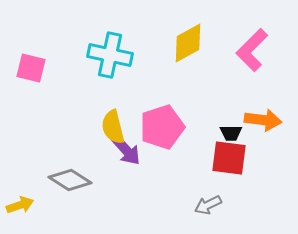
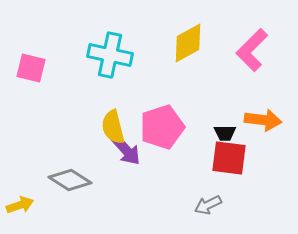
black trapezoid: moved 6 px left
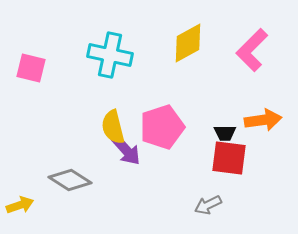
orange arrow: rotated 15 degrees counterclockwise
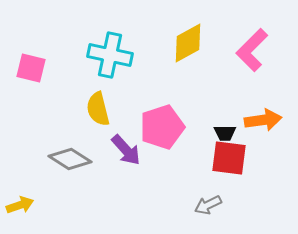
yellow semicircle: moved 15 px left, 18 px up
gray diamond: moved 21 px up
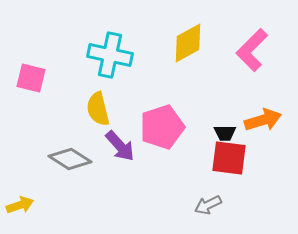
pink square: moved 10 px down
orange arrow: rotated 9 degrees counterclockwise
purple arrow: moved 6 px left, 4 px up
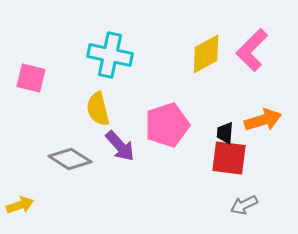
yellow diamond: moved 18 px right, 11 px down
pink pentagon: moved 5 px right, 2 px up
black trapezoid: rotated 95 degrees clockwise
gray arrow: moved 36 px right
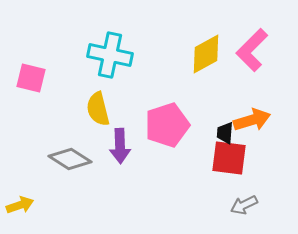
orange arrow: moved 11 px left
purple arrow: rotated 40 degrees clockwise
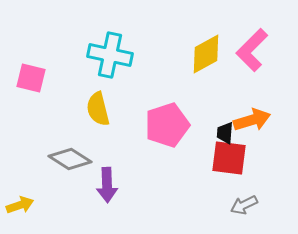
purple arrow: moved 13 px left, 39 px down
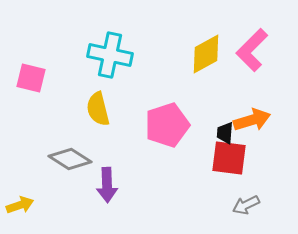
gray arrow: moved 2 px right
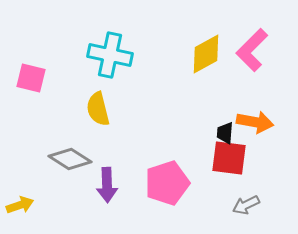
orange arrow: moved 3 px right, 2 px down; rotated 27 degrees clockwise
pink pentagon: moved 58 px down
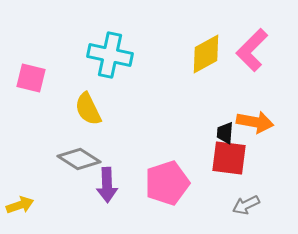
yellow semicircle: moved 10 px left; rotated 12 degrees counterclockwise
gray diamond: moved 9 px right
